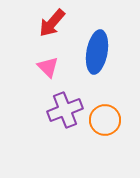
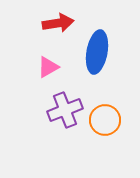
red arrow: moved 6 px right; rotated 140 degrees counterclockwise
pink triangle: rotated 45 degrees clockwise
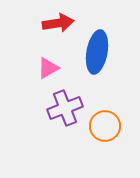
pink triangle: moved 1 px down
purple cross: moved 2 px up
orange circle: moved 6 px down
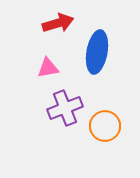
red arrow: rotated 8 degrees counterclockwise
pink triangle: rotated 20 degrees clockwise
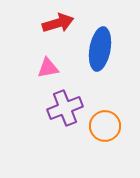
blue ellipse: moved 3 px right, 3 px up
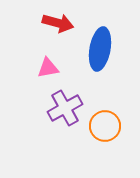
red arrow: rotated 32 degrees clockwise
purple cross: rotated 8 degrees counterclockwise
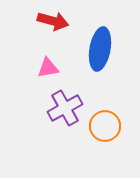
red arrow: moved 5 px left, 2 px up
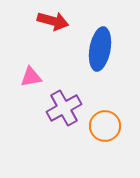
pink triangle: moved 17 px left, 9 px down
purple cross: moved 1 px left
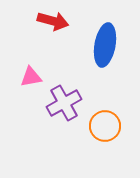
blue ellipse: moved 5 px right, 4 px up
purple cross: moved 5 px up
